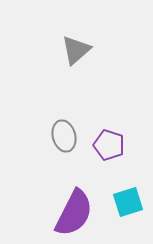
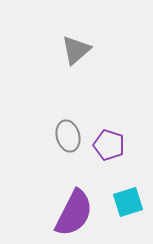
gray ellipse: moved 4 px right
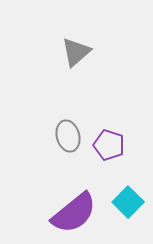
gray triangle: moved 2 px down
cyan square: rotated 28 degrees counterclockwise
purple semicircle: rotated 24 degrees clockwise
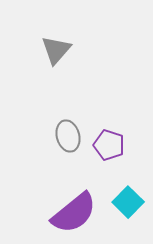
gray triangle: moved 20 px left, 2 px up; rotated 8 degrees counterclockwise
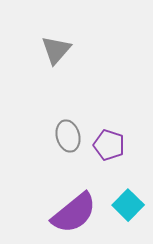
cyan square: moved 3 px down
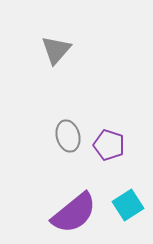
cyan square: rotated 12 degrees clockwise
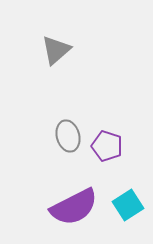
gray triangle: rotated 8 degrees clockwise
purple pentagon: moved 2 px left, 1 px down
purple semicircle: moved 6 px up; rotated 12 degrees clockwise
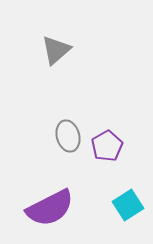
purple pentagon: rotated 24 degrees clockwise
purple semicircle: moved 24 px left, 1 px down
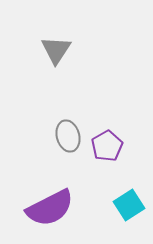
gray triangle: rotated 16 degrees counterclockwise
cyan square: moved 1 px right
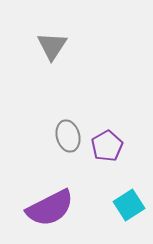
gray triangle: moved 4 px left, 4 px up
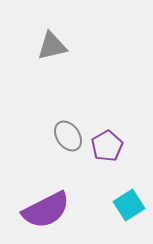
gray triangle: rotated 44 degrees clockwise
gray ellipse: rotated 20 degrees counterclockwise
purple semicircle: moved 4 px left, 2 px down
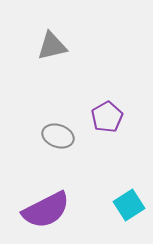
gray ellipse: moved 10 px left; rotated 36 degrees counterclockwise
purple pentagon: moved 29 px up
